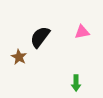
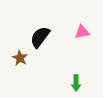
brown star: moved 1 px right, 1 px down
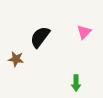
pink triangle: moved 2 px right; rotated 35 degrees counterclockwise
brown star: moved 4 px left, 1 px down; rotated 21 degrees counterclockwise
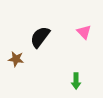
pink triangle: rotated 28 degrees counterclockwise
green arrow: moved 2 px up
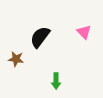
green arrow: moved 20 px left
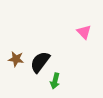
black semicircle: moved 25 px down
green arrow: moved 1 px left; rotated 14 degrees clockwise
